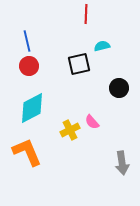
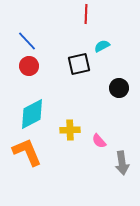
blue line: rotated 30 degrees counterclockwise
cyan semicircle: rotated 14 degrees counterclockwise
cyan diamond: moved 6 px down
pink semicircle: moved 7 px right, 19 px down
yellow cross: rotated 24 degrees clockwise
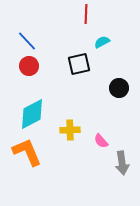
cyan semicircle: moved 4 px up
pink semicircle: moved 2 px right
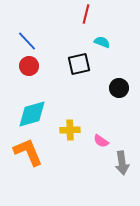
red line: rotated 12 degrees clockwise
cyan semicircle: rotated 49 degrees clockwise
cyan diamond: rotated 12 degrees clockwise
pink semicircle: rotated 14 degrees counterclockwise
orange L-shape: moved 1 px right
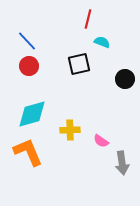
red line: moved 2 px right, 5 px down
black circle: moved 6 px right, 9 px up
